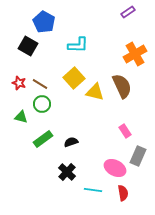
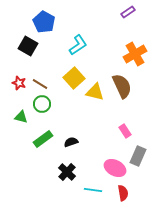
cyan L-shape: rotated 35 degrees counterclockwise
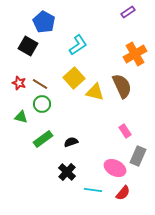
red semicircle: rotated 49 degrees clockwise
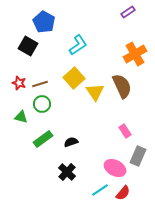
brown line: rotated 49 degrees counterclockwise
yellow triangle: rotated 42 degrees clockwise
cyan line: moved 7 px right; rotated 42 degrees counterclockwise
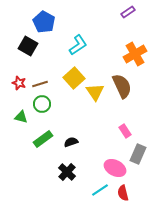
gray rectangle: moved 2 px up
red semicircle: rotated 126 degrees clockwise
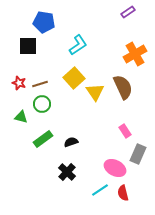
blue pentagon: rotated 20 degrees counterclockwise
black square: rotated 30 degrees counterclockwise
brown semicircle: moved 1 px right, 1 px down
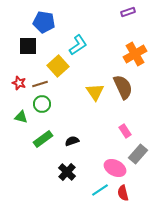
purple rectangle: rotated 16 degrees clockwise
yellow square: moved 16 px left, 12 px up
black semicircle: moved 1 px right, 1 px up
gray rectangle: rotated 18 degrees clockwise
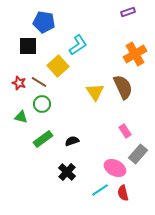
brown line: moved 1 px left, 2 px up; rotated 49 degrees clockwise
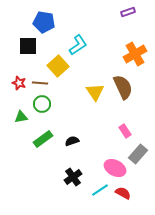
brown line: moved 1 px right, 1 px down; rotated 28 degrees counterclockwise
green triangle: rotated 24 degrees counterclockwise
black cross: moved 6 px right, 5 px down; rotated 12 degrees clockwise
red semicircle: rotated 133 degrees clockwise
